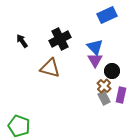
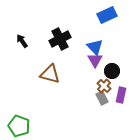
brown triangle: moved 6 px down
gray rectangle: moved 2 px left
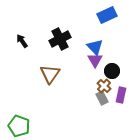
brown triangle: rotated 50 degrees clockwise
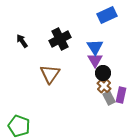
blue triangle: rotated 12 degrees clockwise
black circle: moved 9 px left, 2 px down
gray rectangle: moved 7 px right
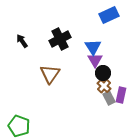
blue rectangle: moved 2 px right
blue triangle: moved 2 px left
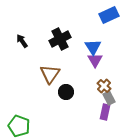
black circle: moved 37 px left, 19 px down
purple rectangle: moved 16 px left, 17 px down
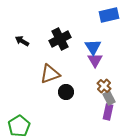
blue rectangle: rotated 12 degrees clockwise
black arrow: rotated 24 degrees counterclockwise
brown triangle: rotated 35 degrees clockwise
purple rectangle: moved 3 px right
green pentagon: rotated 20 degrees clockwise
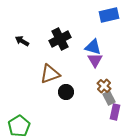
blue triangle: rotated 42 degrees counterclockwise
purple rectangle: moved 7 px right
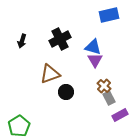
black arrow: rotated 104 degrees counterclockwise
purple rectangle: moved 5 px right, 3 px down; rotated 49 degrees clockwise
